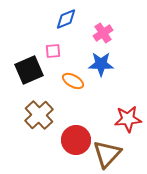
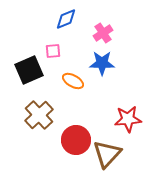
blue star: moved 1 px right, 1 px up
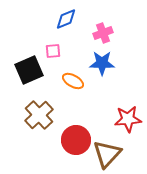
pink cross: rotated 12 degrees clockwise
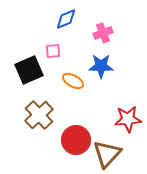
blue star: moved 1 px left, 3 px down
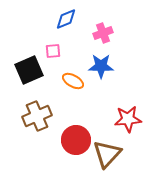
brown cross: moved 2 px left, 1 px down; rotated 20 degrees clockwise
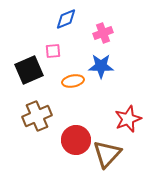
orange ellipse: rotated 40 degrees counterclockwise
red star: rotated 16 degrees counterclockwise
